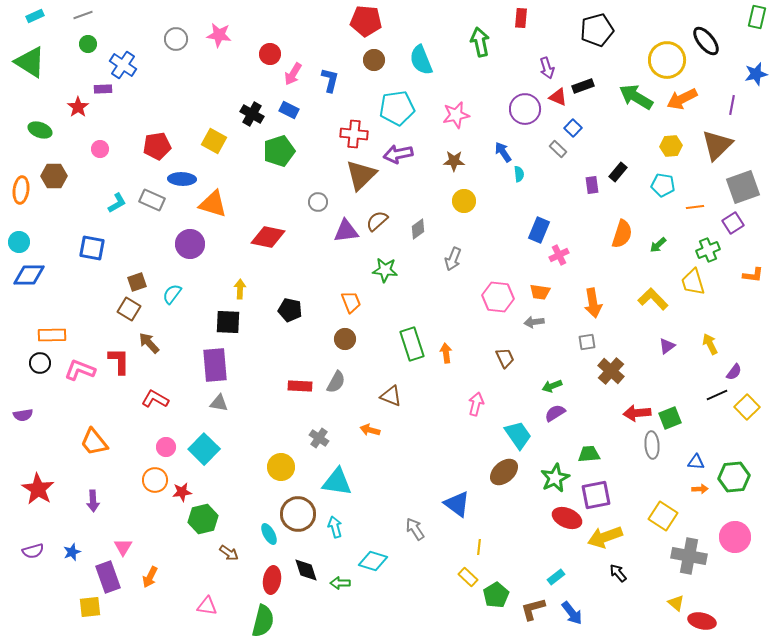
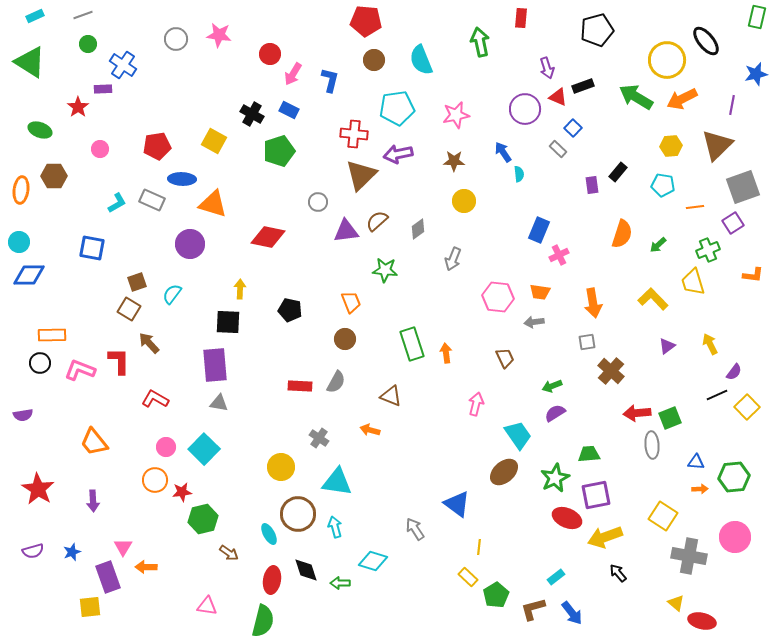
orange arrow at (150, 577): moved 4 px left, 10 px up; rotated 65 degrees clockwise
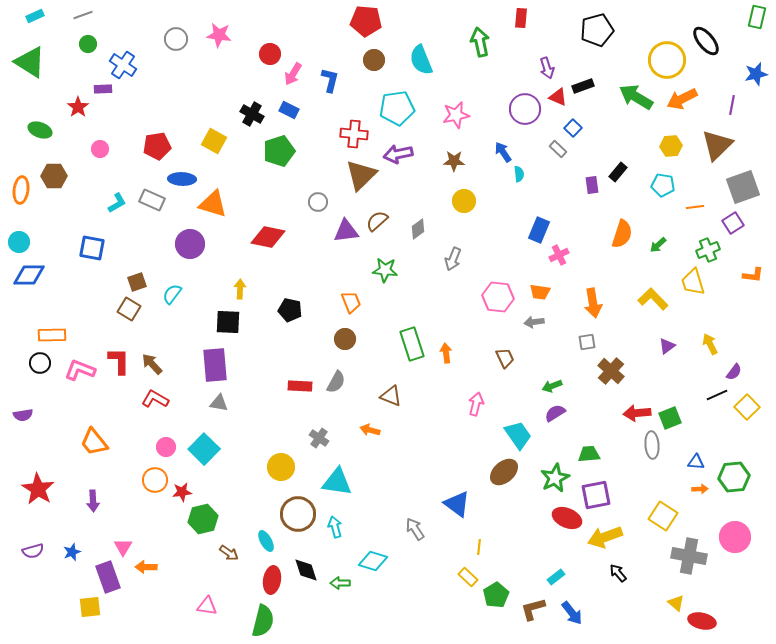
brown arrow at (149, 343): moved 3 px right, 21 px down
cyan ellipse at (269, 534): moved 3 px left, 7 px down
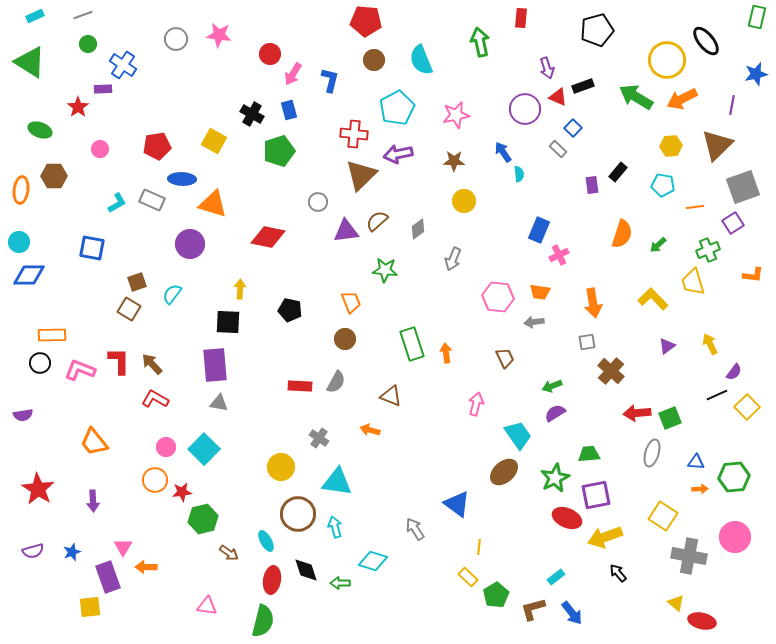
cyan pentagon at (397, 108): rotated 20 degrees counterclockwise
blue rectangle at (289, 110): rotated 48 degrees clockwise
gray ellipse at (652, 445): moved 8 px down; rotated 20 degrees clockwise
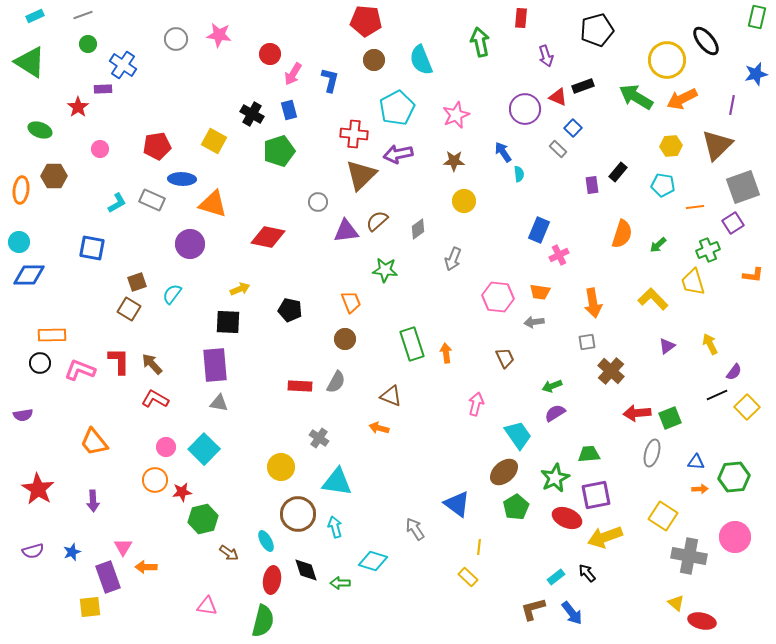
purple arrow at (547, 68): moved 1 px left, 12 px up
pink star at (456, 115): rotated 12 degrees counterclockwise
yellow arrow at (240, 289): rotated 66 degrees clockwise
orange arrow at (370, 430): moved 9 px right, 2 px up
black arrow at (618, 573): moved 31 px left
green pentagon at (496, 595): moved 20 px right, 88 px up
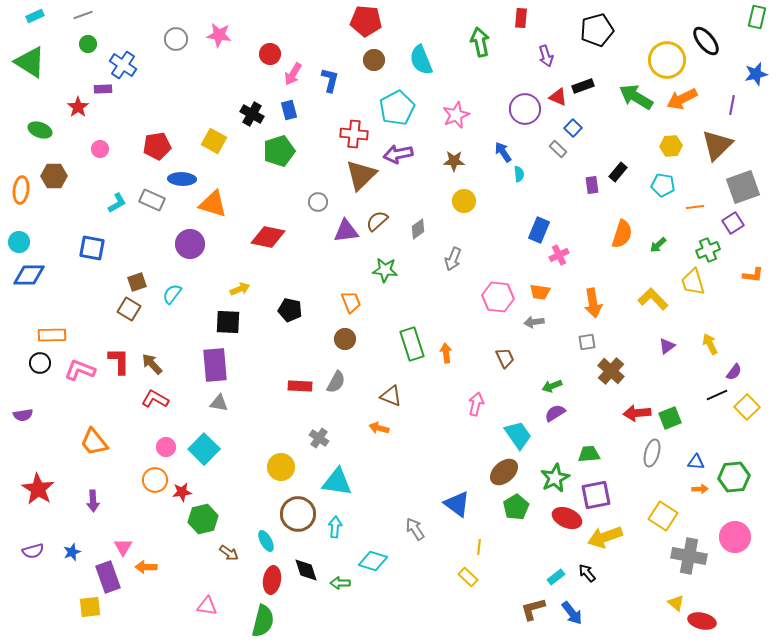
cyan arrow at (335, 527): rotated 20 degrees clockwise
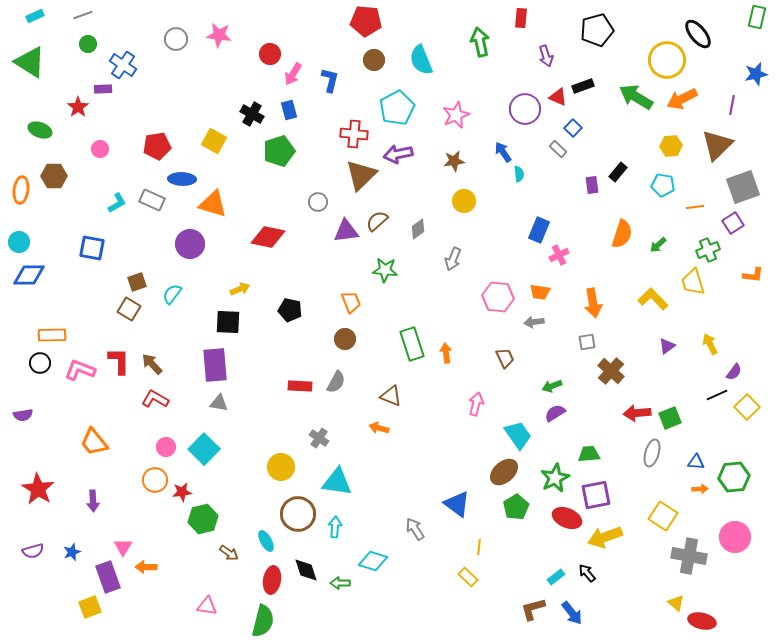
black ellipse at (706, 41): moved 8 px left, 7 px up
brown star at (454, 161): rotated 10 degrees counterclockwise
yellow square at (90, 607): rotated 15 degrees counterclockwise
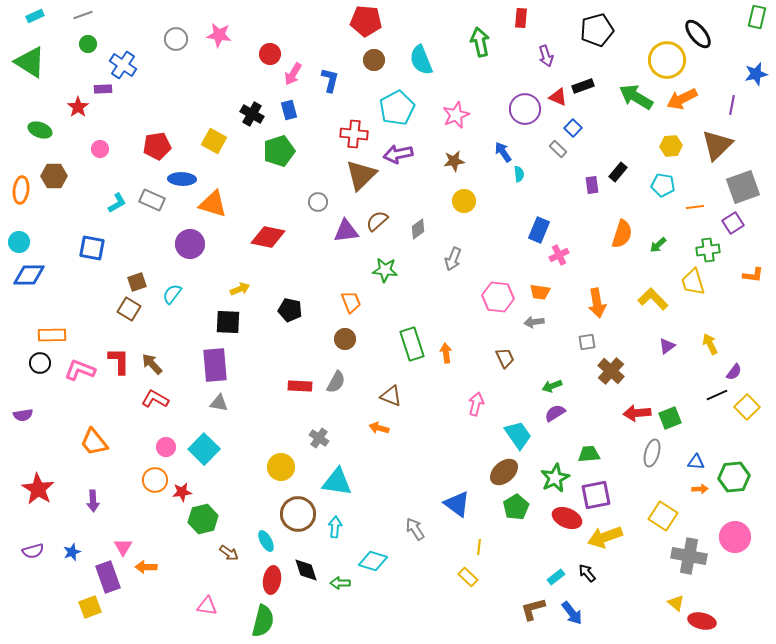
green cross at (708, 250): rotated 15 degrees clockwise
orange arrow at (593, 303): moved 4 px right
